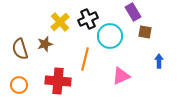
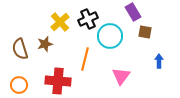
pink triangle: rotated 30 degrees counterclockwise
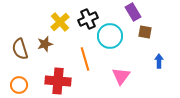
orange line: rotated 30 degrees counterclockwise
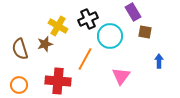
yellow cross: moved 2 px left, 4 px down; rotated 18 degrees counterclockwise
orange line: rotated 45 degrees clockwise
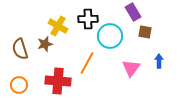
black cross: rotated 24 degrees clockwise
orange line: moved 2 px right, 4 px down
pink triangle: moved 10 px right, 8 px up
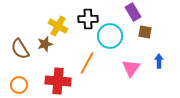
brown semicircle: rotated 15 degrees counterclockwise
